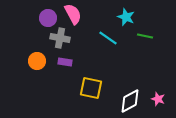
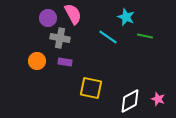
cyan line: moved 1 px up
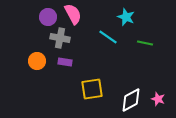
purple circle: moved 1 px up
green line: moved 7 px down
yellow square: moved 1 px right, 1 px down; rotated 20 degrees counterclockwise
white diamond: moved 1 px right, 1 px up
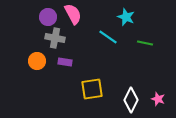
gray cross: moved 5 px left
white diamond: rotated 35 degrees counterclockwise
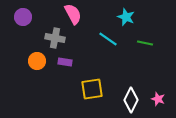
purple circle: moved 25 px left
cyan line: moved 2 px down
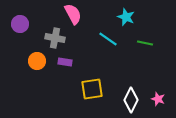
purple circle: moved 3 px left, 7 px down
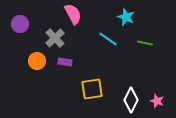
gray cross: rotated 36 degrees clockwise
pink star: moved 1 px left, 2 px down
